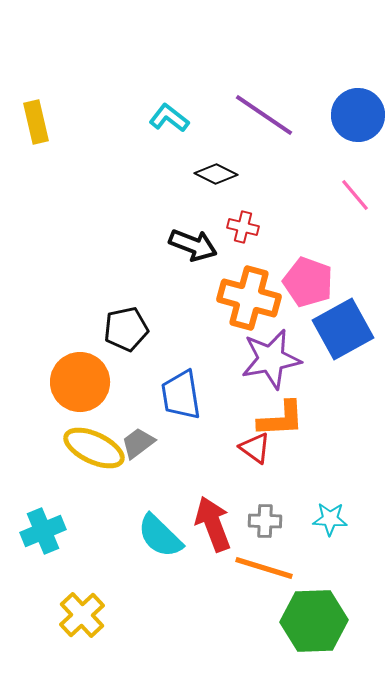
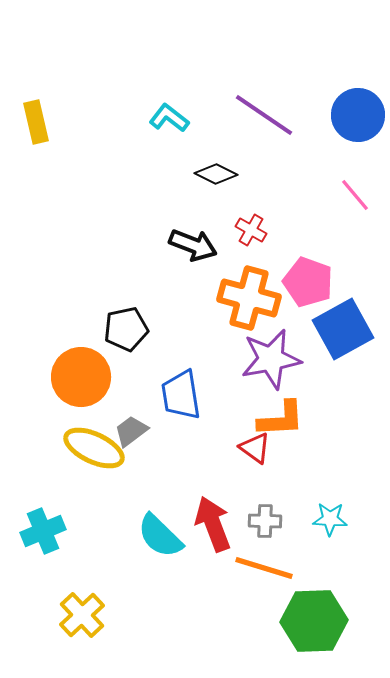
red cross: moved 8 px right, 3 px down; rotated 16 degrees clockwise
orange circle: moved 1 px right, 5 px up
gray trapezoid: moved 7 px left, 12 px up
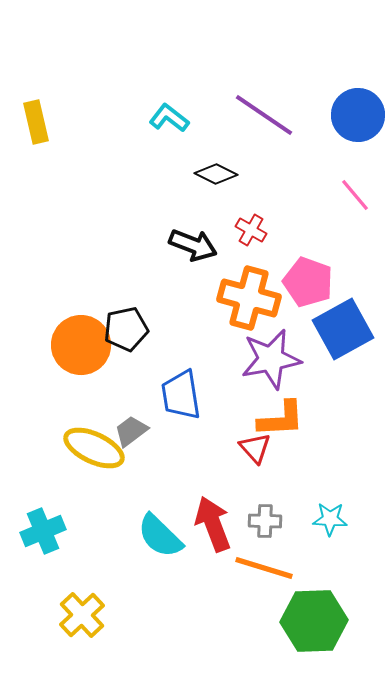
orange circle: moved 32 px up
red triangle: rotated 12 degrees clockwise
